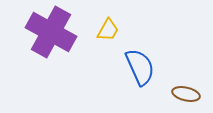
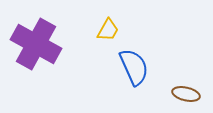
purple cross: moved 15 px left, 12 px down
blue semicircle: moved 6 px left
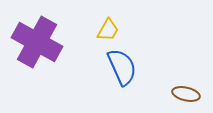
purple cross: moved 1 px right, 2 px up
blue semicircle: moved 12 px left
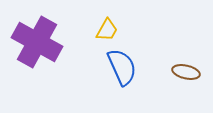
yellow trapezoid: moved 1 px left
brown ellipse: moved 22 px up
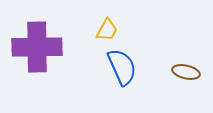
purple cross: moved 5 px down; rotated 30 degrees counterclockwise
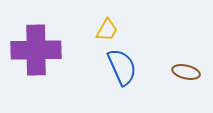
purple cross: moved 1 px left, 3 px down
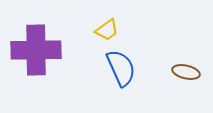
yellow trapezoid: rotated 25 degrees clockwise
blue semicircle: moved 1 px left, 1 px down
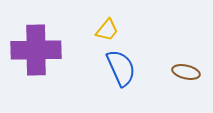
yellow trapezoid: rotated 15 degrees counterclockwise
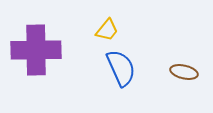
brown ellipse: moved 2 px left
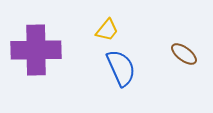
brown ellipse: moved 18 px up; rotated 24 degrees clockwise
